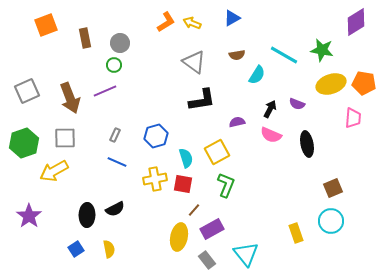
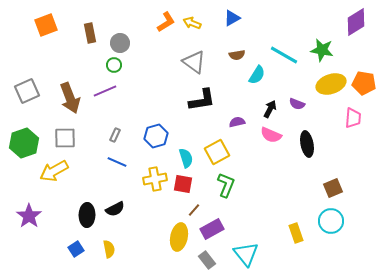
brown rectangle at (85, 38): moved 5 px right, 5 px up
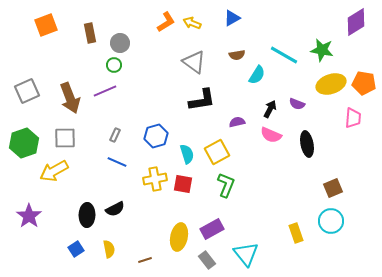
cyan semicircle at (186, 158): moved 1 px right, 4 px up
brown line at (194, 210): moved 49 px left, 50 px down; rotated 32 degrees clockwise
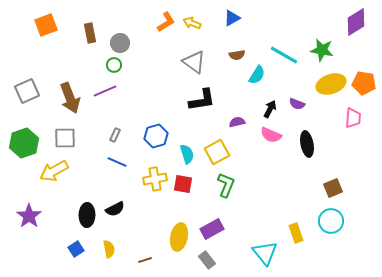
cyan triangle at (246, 254): moved 19 px right, 1 px up
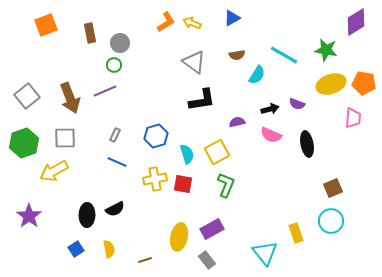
green star at (322, 50): moved 4 px right
gray square at (27, 91): moved 5 px down; rotated 15 degrees counterclockwise
black arrow at (270, 109): rotated 48 degrees clockwise
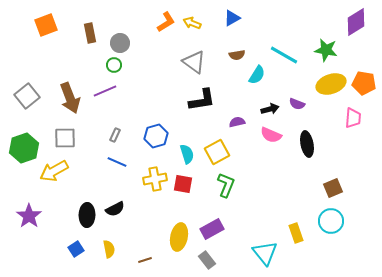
green hexagon at (24, 143): moved 5 px down
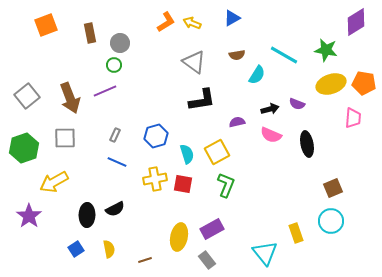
yellow arrow at (54, 171): moved 11 px down
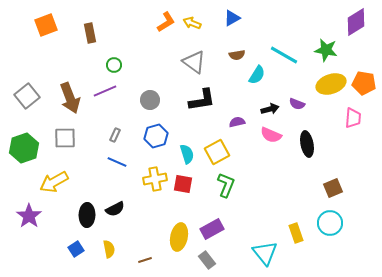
gray circle at (120, 43): moved 30 px right, 57 px down
cyan circle at (331, 221): moved 1 px left, 2 px down
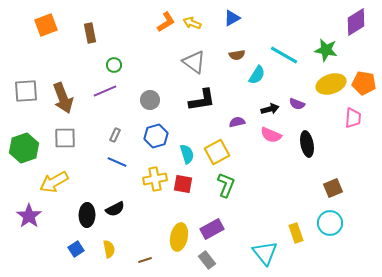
gray square at (27, 96): moved 1 px left, 5 px up; rotated 35 degrees clockwise
brown arrow at (70, 98): moved 7 px left
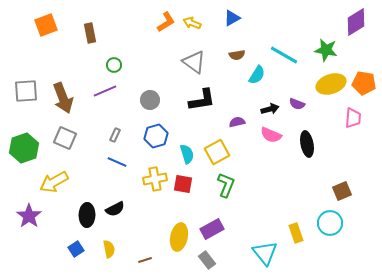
gray square at (65, 138): rotated 25 degrees clockwise
brown square at (333, 188): moved 9 px right, 3 px down
